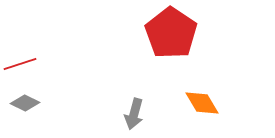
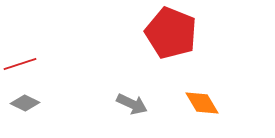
red pentagon: rotated 12 degrees counterclockwise
gray arrow: moved 2 px left, 10 px up; rotated 80 degrees counterclockwise
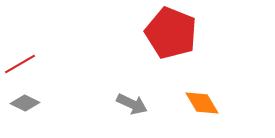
red line: rotated 12 degrees counterclockwise
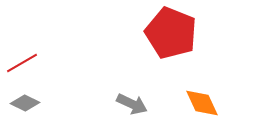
red line: moved 2 px right, 1 px up
orange diamond: rotated 6 degrees clockwise
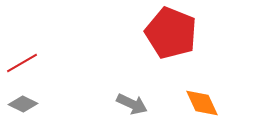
gray diamond: moved 2 px left, 1 px down
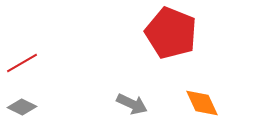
gray diamond: moved 1 px left, 3 px down
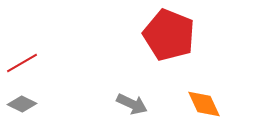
red pentagon: moved 2 px left, 2 px down
orange diamond: moved 2 px right, 1 px down
gray diamond: moved 3 px up
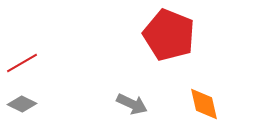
orange diamond: rotated 12 degrees clockwise
